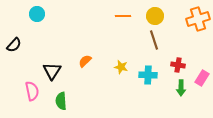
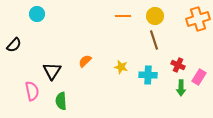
red cross: rotated 16 degrees clockwise
pink rectangle: moved 3 px left, 1 px up
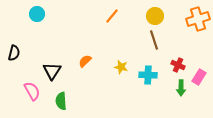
orange line: moved 11 px left; rotated 49 degrees counterclockwise
black semicircle: moved 8 px down; rotated 28 degrees counterclockwise
pink semicircle: rotated 18 degrees counterclockwise
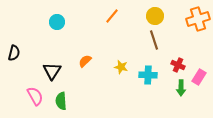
cyan circle: moved 20 px right, 8 px down
pink semicircle: moved 3 px right, 5 px down
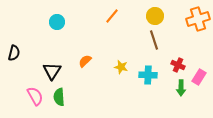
green semicircle: moved 2 px left, 4 px up
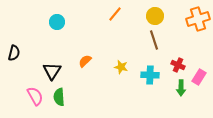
orange line: moved 3 px right, 2 px up
cyan cross: moved 2 px right
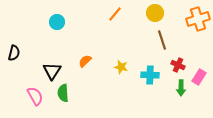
yellow circle: moved 3 px up
brown line: moved 8 px right
green semicircle: moved 4 px right, 4 px up
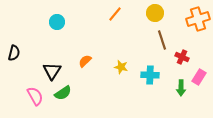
red cross: moved 4 px right, 8 px up
green semicircle: rotated 120 degrees counterclockwise
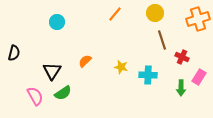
cyan cross: moved 2 px left
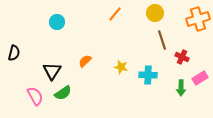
pink rectangle: moved 1 px right, 1 px down; rotated 28 degrees clockwise
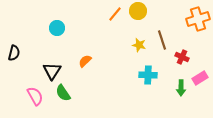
yellow circle: moved 17 px left, 2 px up
cyan circle: moved 6 px down
yellow star: moved 18 px right, 22 px up
green semicircle: rotated 90 degrees clockwise
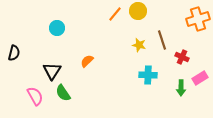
orange semicircle: moved 2 px right
